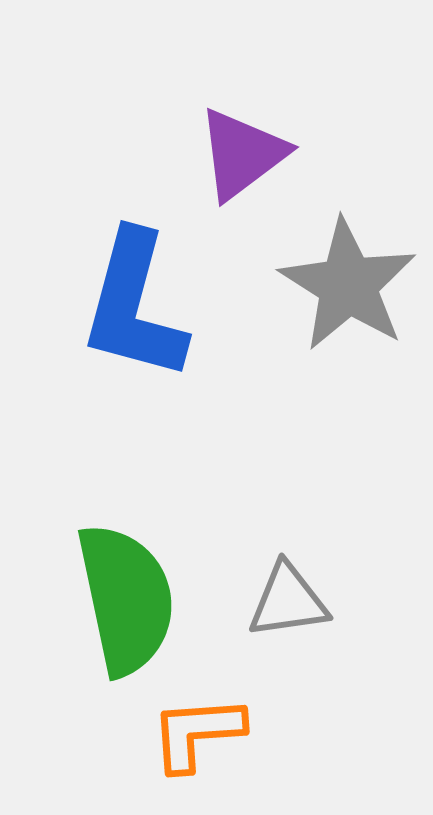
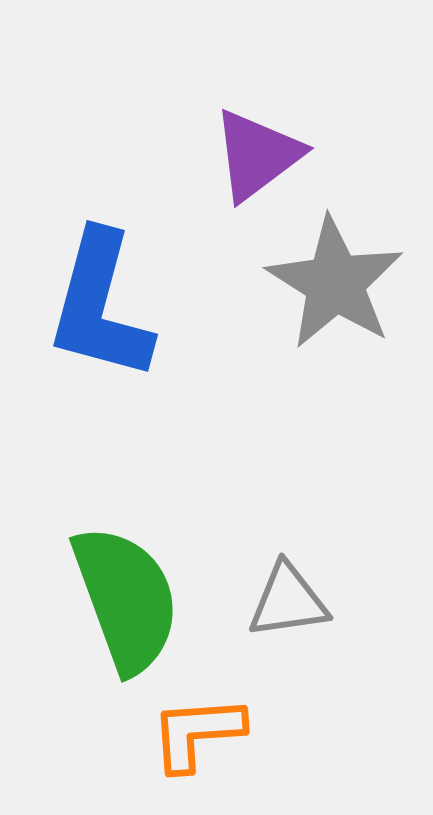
purple triangle: moved 15 px right, 1 px down
gray star: moved 13 px left, 2 px up
blue L-shape: moved 34 px left
green semicircle: rotated 8 degrees counterclockwise
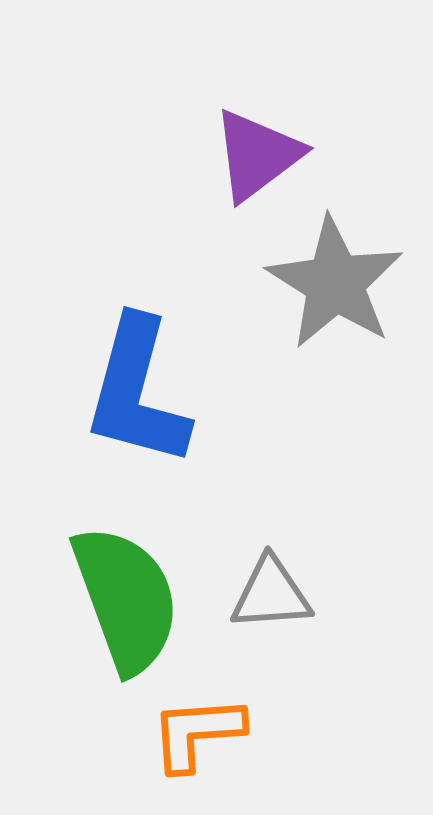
blue L-shape: moved 37 px right, 86 px down
gray triangle: moved 17 px left, 7 px up; rotated 4 degrees clockwise
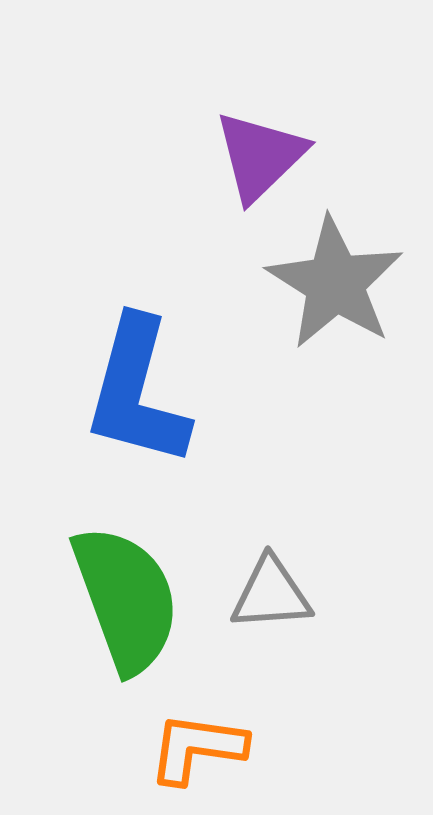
purple triangle: moved 3 px right, 1 px down; rotated 7 degrees counterclockwise
orange L-shape: moved 15 px down; rotated 12 degrees clockwise
